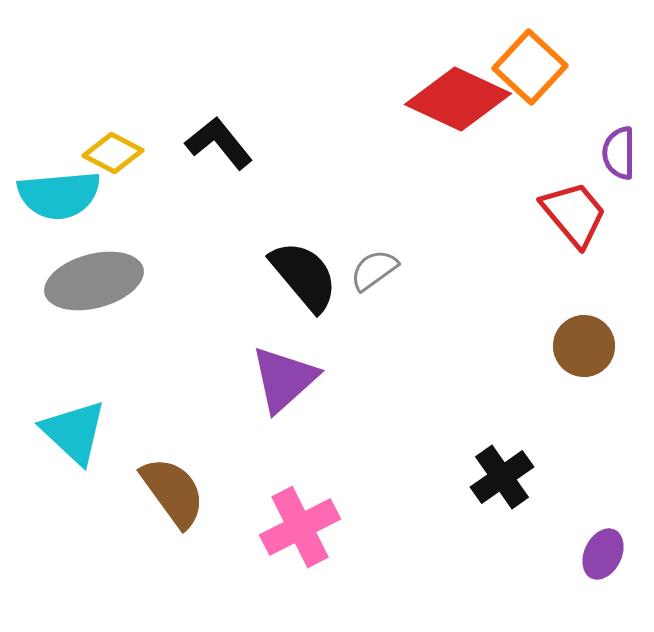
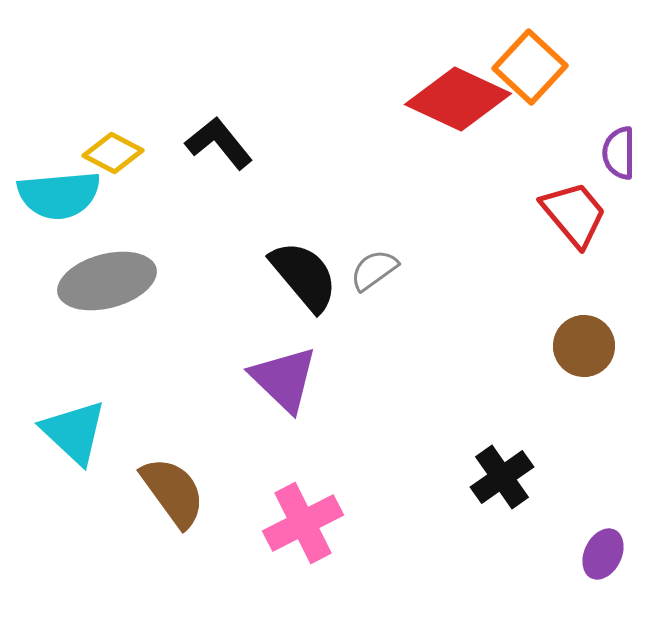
gray ellipse: moved 13 px right
purple triangle: rotated 34 degrees counterclockwise
pink cross: moved 3 px right, 4 px up
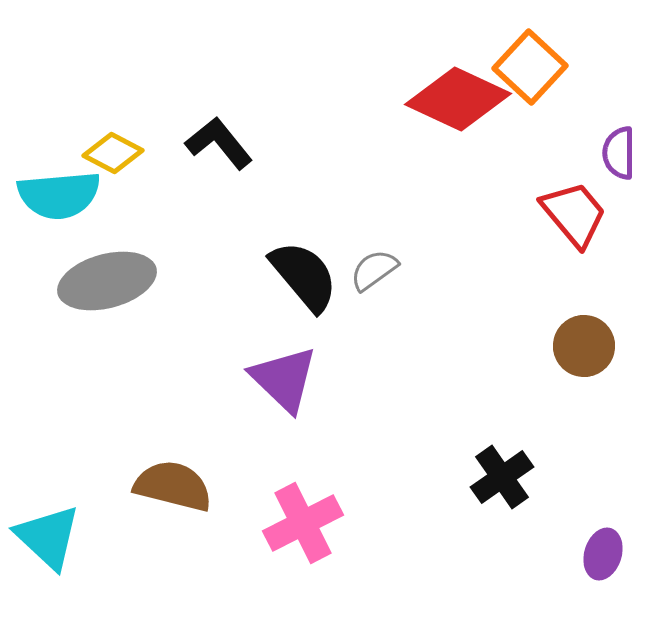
cyan triangle: moved 26 px left, 105 px down
brown semicircle: moved 6 px up; rotated 40 degrees counterclockwise
purple ellipse: rotated 9 degrees counterclockwise
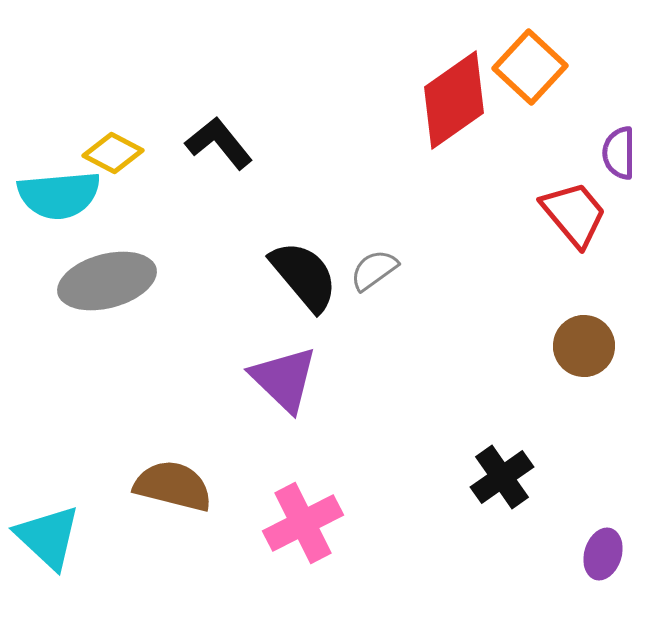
red diamond: moved 4 px left, 1 px down; rotated 60 degrees counterclockwise
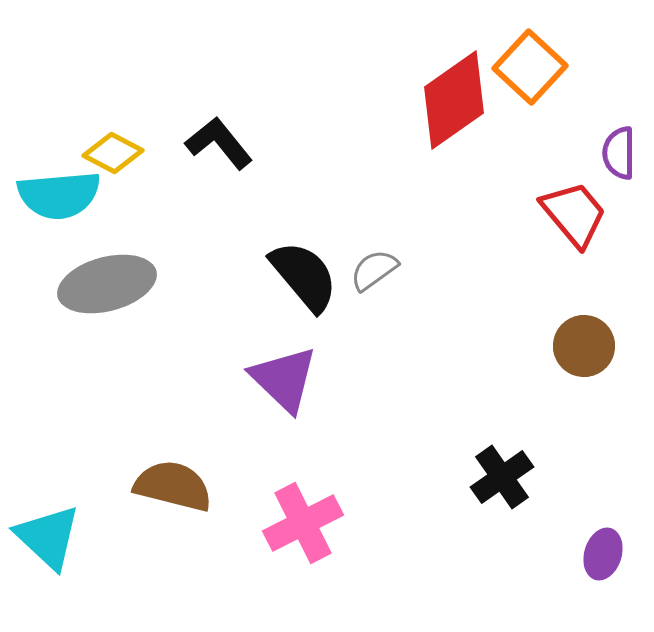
gray ellipse: moved 3 px down
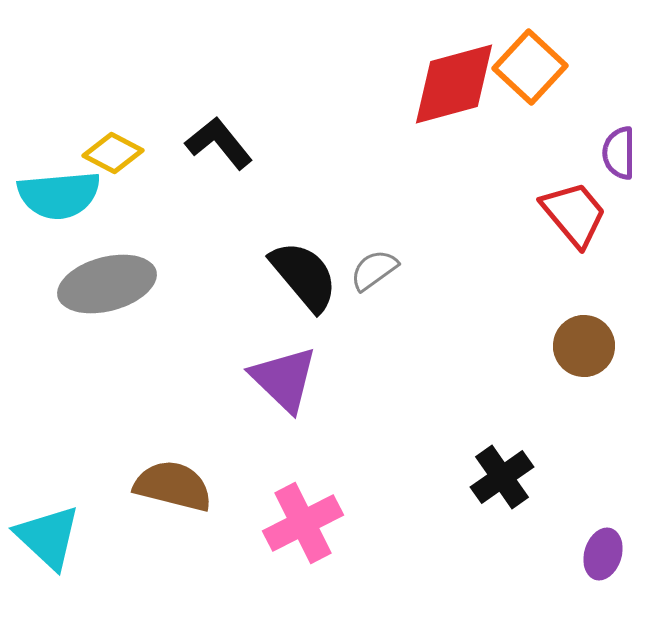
red diamond: moved 16 px up; rotated 20 degrees clockwise
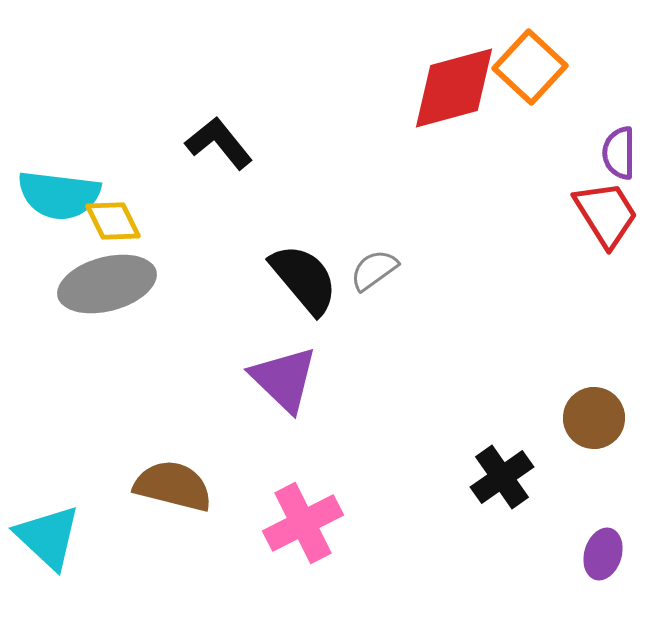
red diamond: moved 4 px down
yellow diamond: moved 68 px down; rotated 36 degrees clockwise
cyan semicircle: rotated 12 degrees clockwise
red trapezoid: moved 32 px right; rotated 8 degrees clockwise
black semicircle: moved 3 px down
brown circle: moved 10 px right, 72 px down
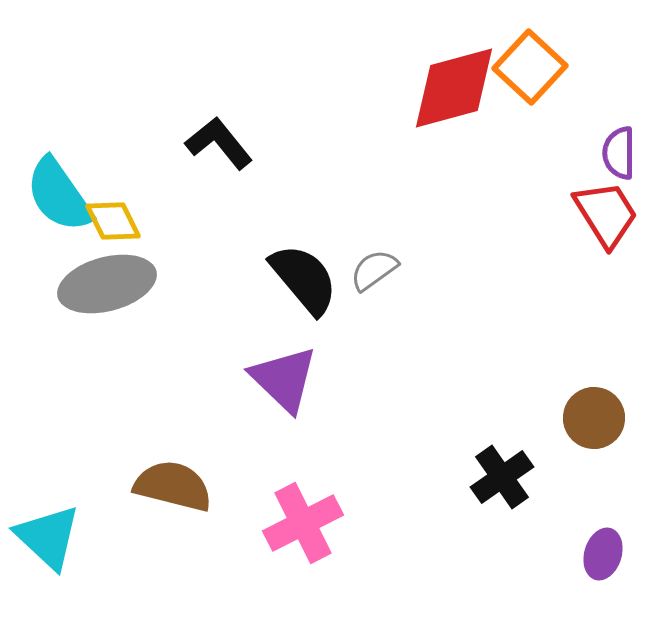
cyan semicircle: rotated 48 degrees clockwise
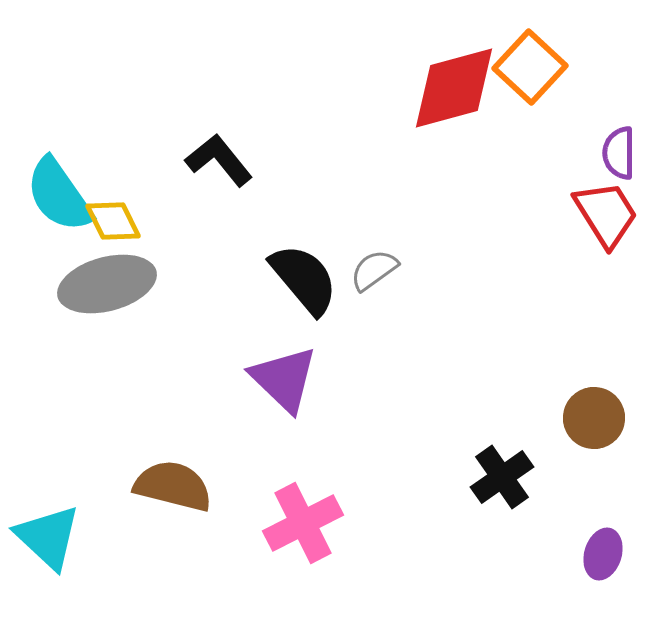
black L-shape: moved 17 px down
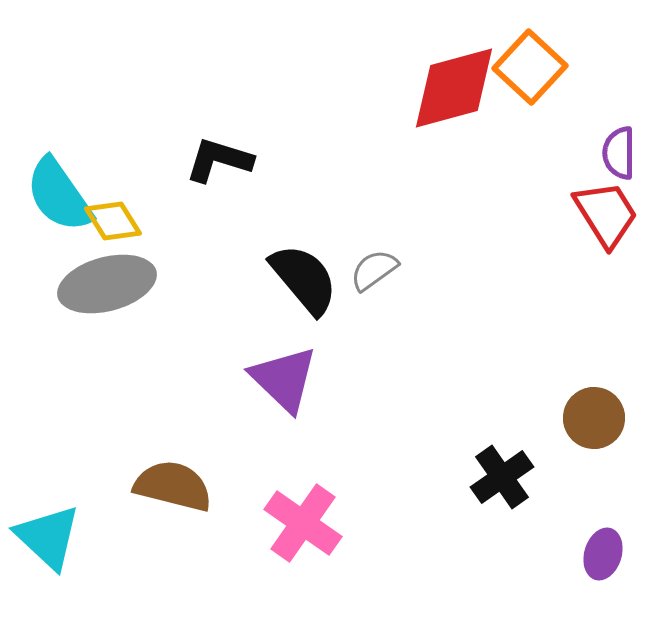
black L-shape: rotated 34 degrees counterclockwise
yellow diamond: rotated 6 degrees counterclockwise
pink cross: rotated 28 degrees counterclockwise
